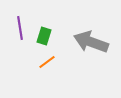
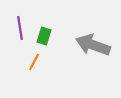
gray arrow: moved 2 px right, 3 px down
orange line: moved 13 px left; rotated 24 degrees counterclockwise
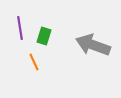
orange line: rotated 54 degrees counterclockwise
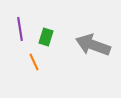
purple line: moved 1 px down
green rectangle: moved 2 px right, 1 px down
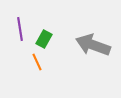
green rectangle: moved 2 px left, 2 px down; rotated 12 degrees clockwise
orange line: moved 3 px right
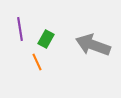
green rectangle: moved 2 px right
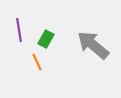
purple line: moved 1 px left, 1 px down
gray arrow: rotated 20 degrees clockwise
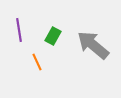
green rectangle: moved 7 px right, 3 px up
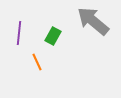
purple line: moved 3 px down; rotated 15 degrees clockwise
gray arrow: moved 24 px up
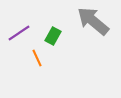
purple line: rotated 50 degrees clockwise
orange line: moved 4 px up
